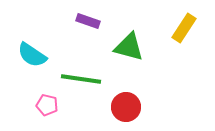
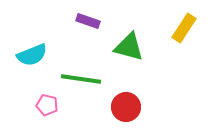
cyan semicircle: rotated 56 degrees counterclockwise
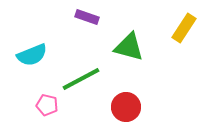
purple rectangle: moved 1 px left, 4 px up
green line: rotated 36 degrees counterclockwise
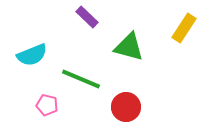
purple rectangle: rotated 25 degrees clockwise
green line: rotated 51 degrees clockwise
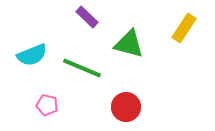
green triangle: moved 3 px up
green line: moved 1 px right, 11 px up
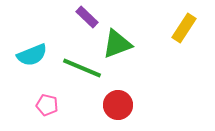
green triangle: moved 12 px left; rotated 36 degrees counterclockwise
red circle: moved 8 px left, 2 px up
